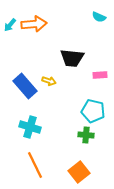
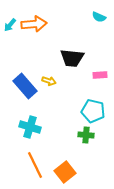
orange square: moved 14 px left
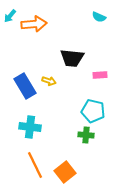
cyan arrow: moved 9 px up
blue rectangle: rotated 10 degrees clockwise
cyan cross: rotated 10 degrees counterclockwise
